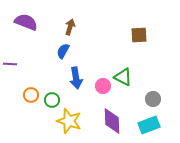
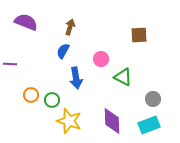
pink circle: moved 2 px left, 27 px up
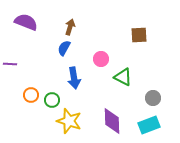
blue semicircle: moved 1 px right, 3 px up
blue arrow: moved 2 px left
gray circle: moved 1 px up
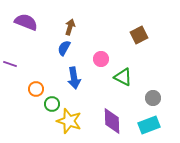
brown square: rotated 24 degrees counterclockwise
purple line: rotated 16 degrees clockwise
orange circle: moved 5 px right, 6 px up
green circle: moved 4 px down
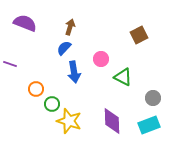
purple semicircle: moved 1 px left, 1 px down
blue semicircle: rotated 14 degrees clockwise
blue arrow: moved 6 px up
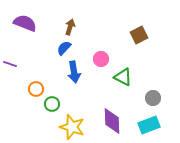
yellow star: moved 3 px right, 6 px down
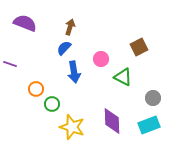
brown square: moved 12 px down
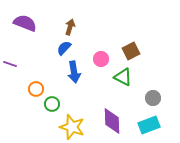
brown square: moved 8 px left, 4 px down
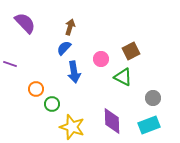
purple semicircle: rotated 25 degrees clockwise
